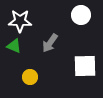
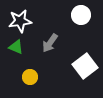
white star: rotated 10 degrees counterclockwise
green triangle: moved 2 px right, 1 px down
white square: rotated 35 degrees counterclockwise
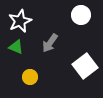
white star: rotated 15 degrees counterclockwise
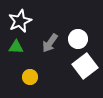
white circle: moved 3 px left, 24 px down
green triangle: rotated 21 degrees counterclockwise
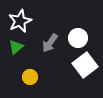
white circle: moved 1 px up
green triangle: rotated 42 degrees counterclockwise
white square: moved 1 px up
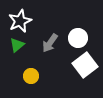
green triangle: moved 1 px right, 2 px up
yellow circle: moved 1 px right, 1 px up
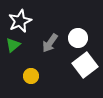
green triangle: moved 4 px left
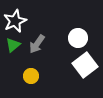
white star: moved 5 px left
gray arrow: moved 13 px left, 1 px down
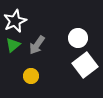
gray arrow: moved 1 px down
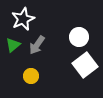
white star: moved 8 px right, 2 px up
white circle: moved 1 px right, 1 px up
